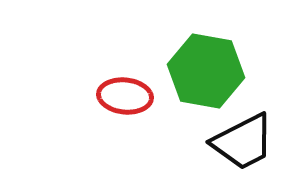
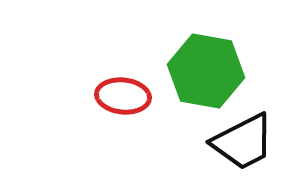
red ellipse: moved 2 px left
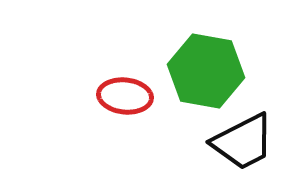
red ellipse: moved 2 px right
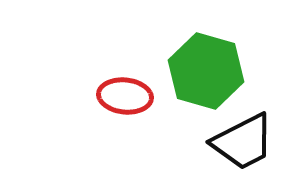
green hexagon: rotated 6 degrees clockwise
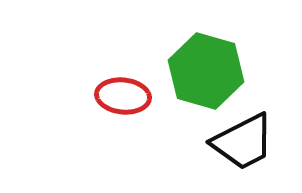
red ellipse: moved 2 px left
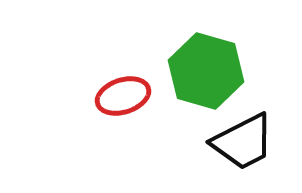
red ellipse: rotated 24 degrees counterclockwise
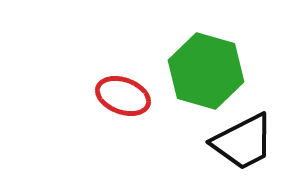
red ellipse: rotated 38 degrees clockwise
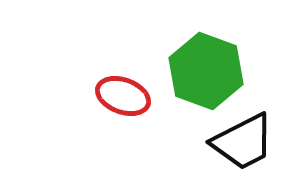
green hexagon: rotated 4 degrees clockwise
